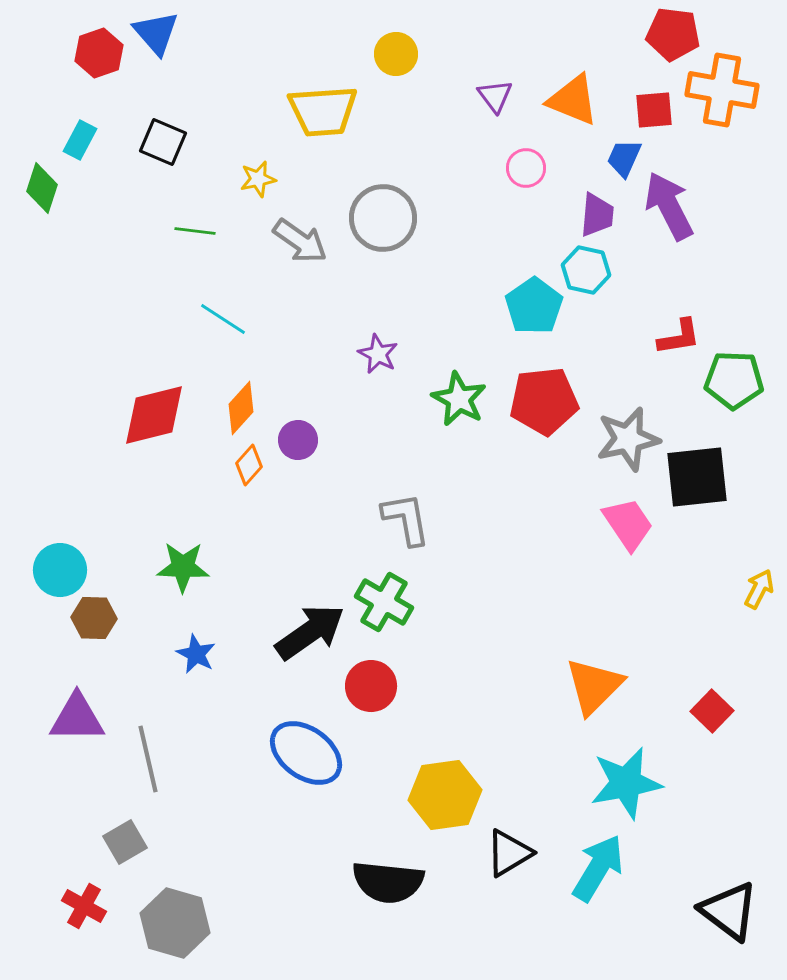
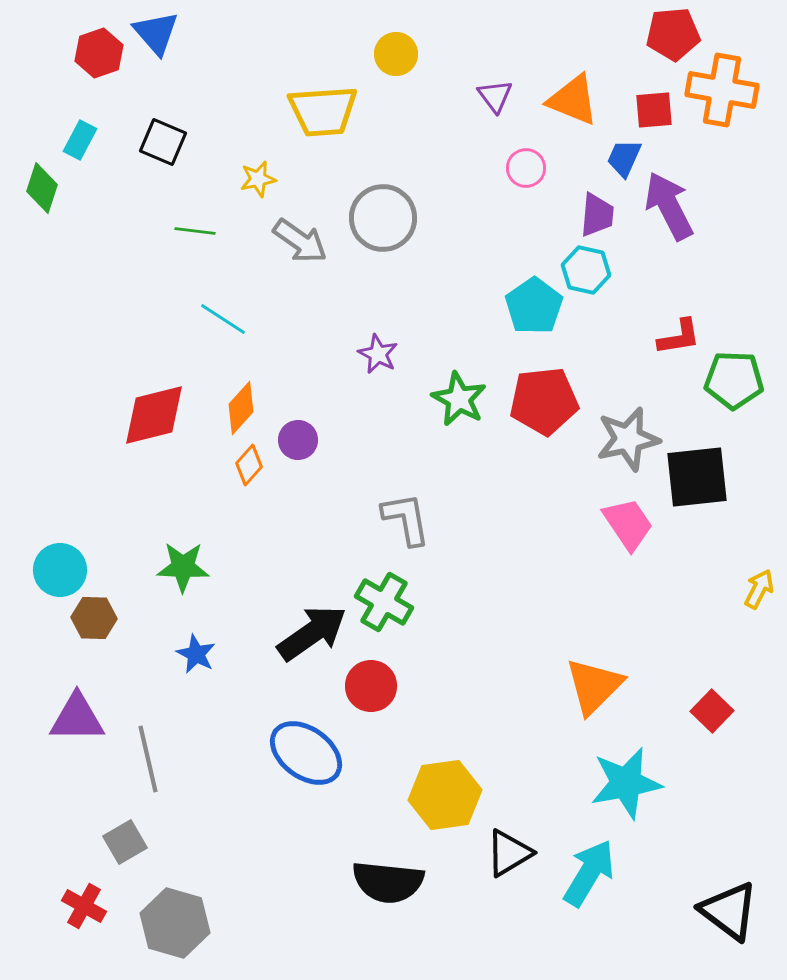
red pentagon at (673, 34): rotated 12 degrees counterclockwise
black arrow at (310, 632): moved 2 px right, 1 px down
cyan arrow at (598, 868): moved 9 px left, 5 px down
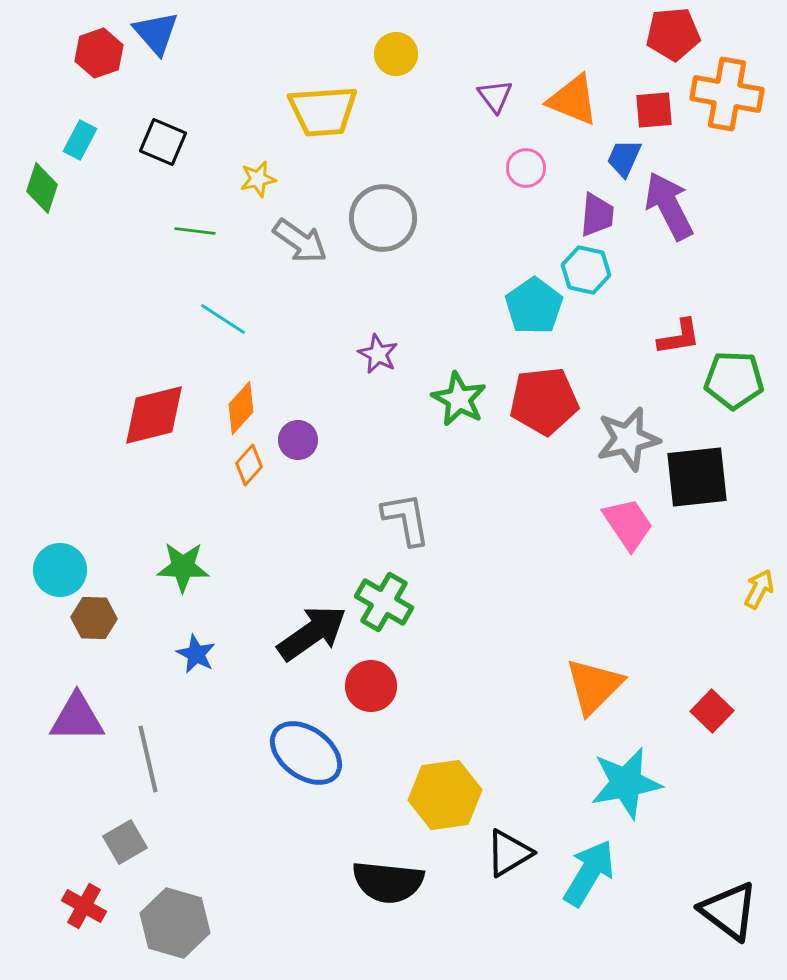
orange cross at (722, 90): moved 5 px right, 4 px down
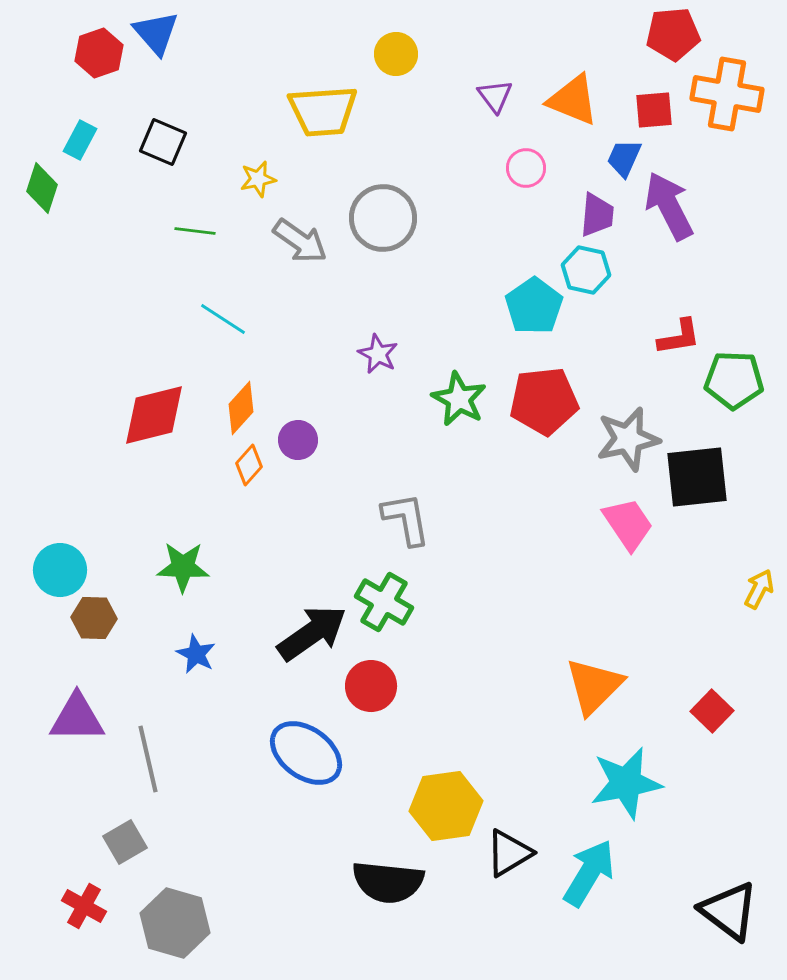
yellow hexagon at (445, 795): moved 1 px right, 11 px down
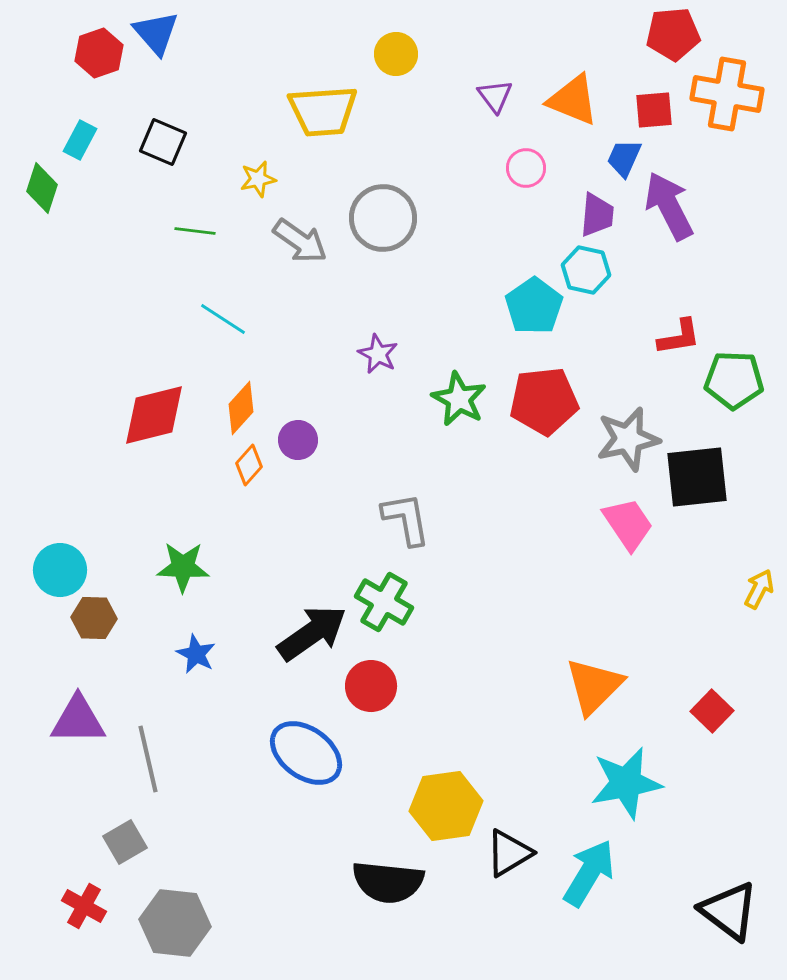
purple triangle at (77, 718): moved 1 px right, 2 px down
gray hexagon at (175, 923): rotated 10 degrees counterclockwise
